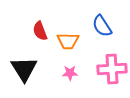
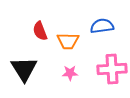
blue semicircle: rotated 115 degrees clockwise
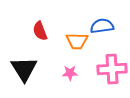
orange trapezoid: moved 9 px right
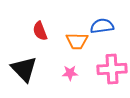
black triangle: rotated 12 degrees counterclockwise
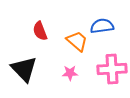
orange trapezoid: rotated 140 degrees counterclockwise
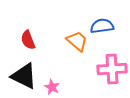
red semicircle: moved 12 px left, 9 px down
black triangle: moved 7 px down; rotated 20 degrees counterclockwise
pink star: moved 18 px left, 14 px down; rotated 28 degrees clockwise
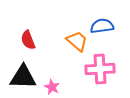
pink cross: moved 12 px left
black triangle: moved 1 px left, 1 px down; rotated 24 degrees counterclockwise
